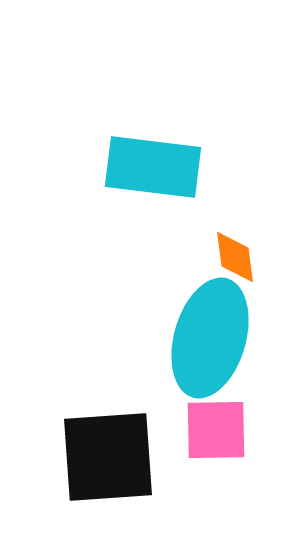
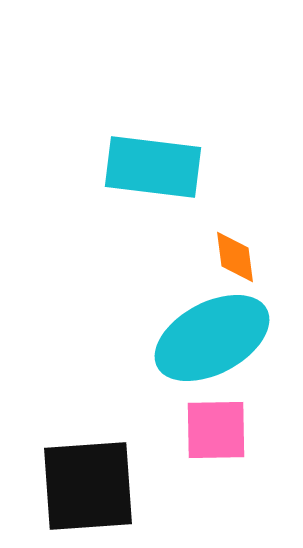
cyan ellipse: moved 2 px right; rotated 46 degrees clockwise
black square: moved 20 px left, 29 px down
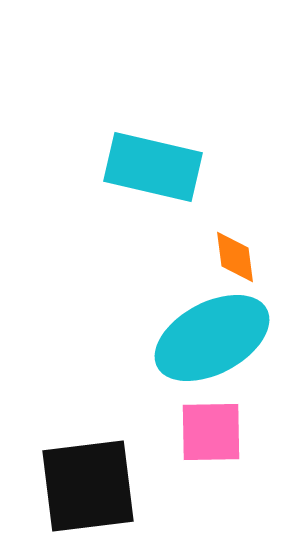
cyan rectangle: rotated 6 degrees clockwise
pink square: moved 5 px left, 2 px down
black square: rotated 3 degrees counterclockwise
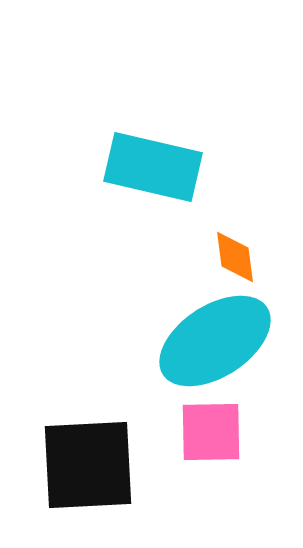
cyan ellipse: moved 3 px right, 3 px down; rotated 5 degrees counterclockwise
black square: moved 21 px up; rotated 4 degrees clockwise
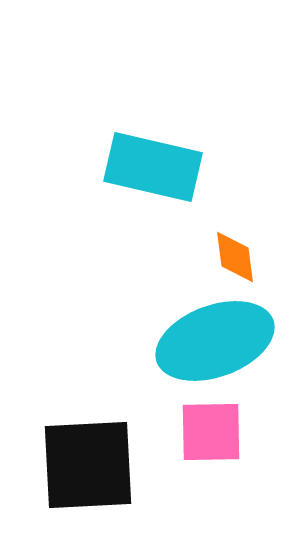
cyan ellipse: rotated 13 degrees clockwise
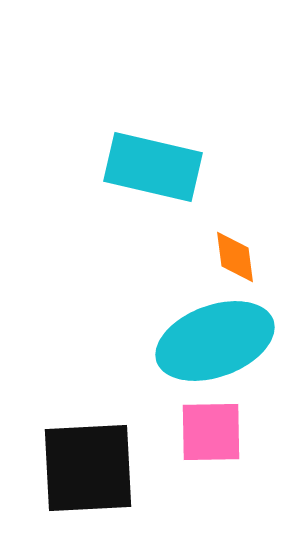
black square: moved 3 px down
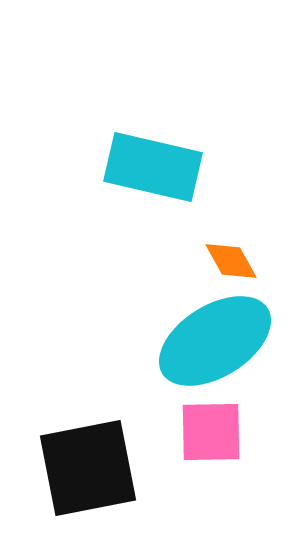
orange diamond: moved 4 px left, 4 px down; rotated 22 degrees counterclockwise
cyan ellipse: rotated 12 degrees counterclockwise
black square: rotated 8 degrees counterclockwise
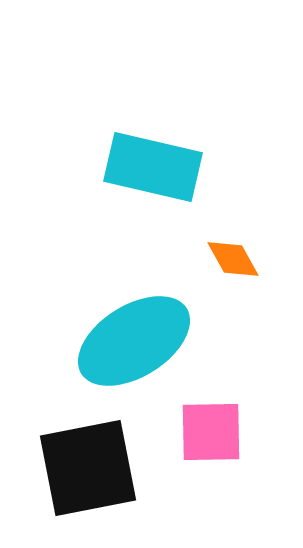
orange diamond: moved 2 px right, 2 px up
cyan ellipse: moved 81 px left
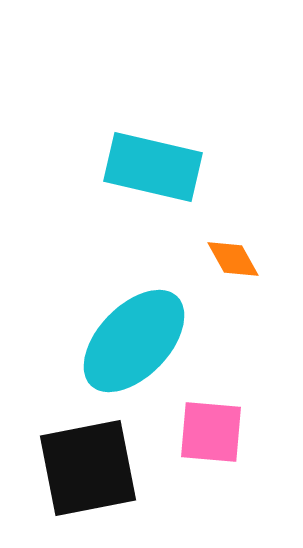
cyan ellipse: rotated 14 degrees counterclockwise
pink square: rotated 6 degrees clockwise
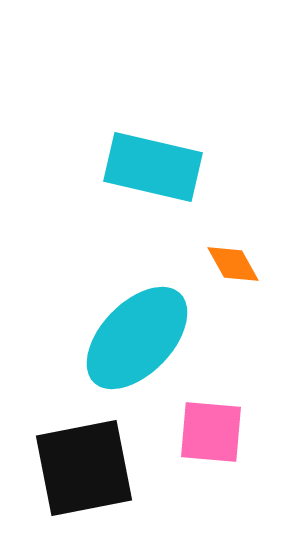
orange diamond: moved 5 px down
cyan ellipse: moved 3 px right, 3 px up
black square: moved 4 px left
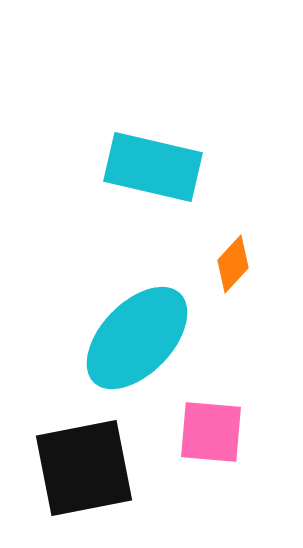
orange diamond: rotated 72 degrees clockwise
